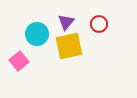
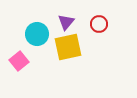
yellow square: moved 1 px left, 1 px down
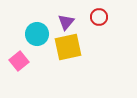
red circle: moved 7 px up
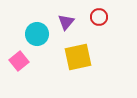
yellow square: moved 10 px right, 10 px down
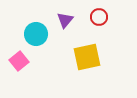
purple triangle: moved 1 px left, 2 px up
cyan circle: moved 1 px left
yellow square: moved 9 px right
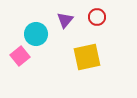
red circle: moved 2 px left
pink square: moved 1 px right, 5 px up
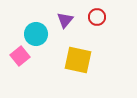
yellow square: moved 9 px left, 3 px down; rotated 24 degrees clockwise
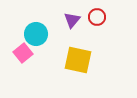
purple triangle: moved 7 px right
pink square: moved 3 px right, 3 px up
